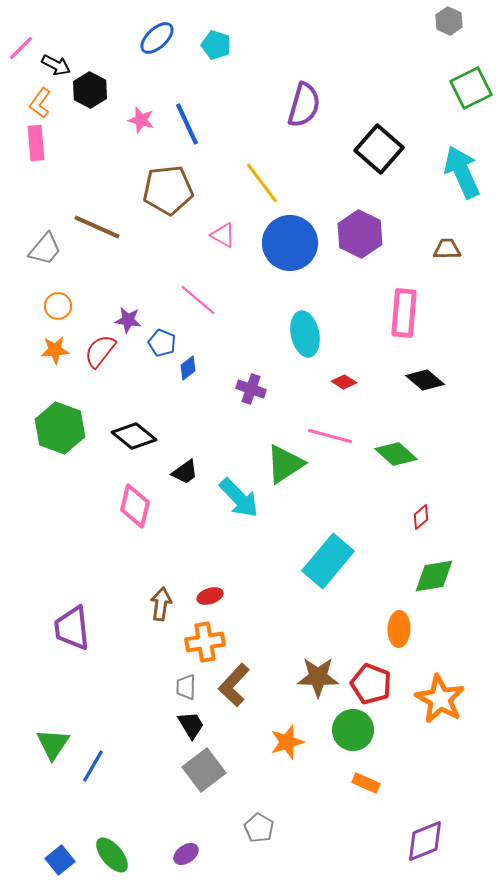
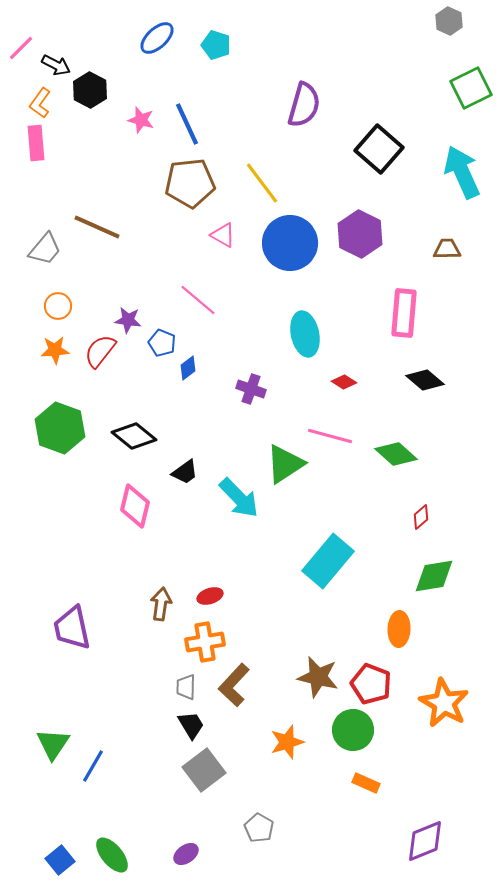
brown pentagon at (168, 190): moved 22 px right, 7 px up
purple trapezoid at (72, 628): rotated 6 degrees counterclockwise
brown star at (318, 677): rotated 12 degrees clockwise
orange star at (440, 699): moved 4 px right, 4 px down
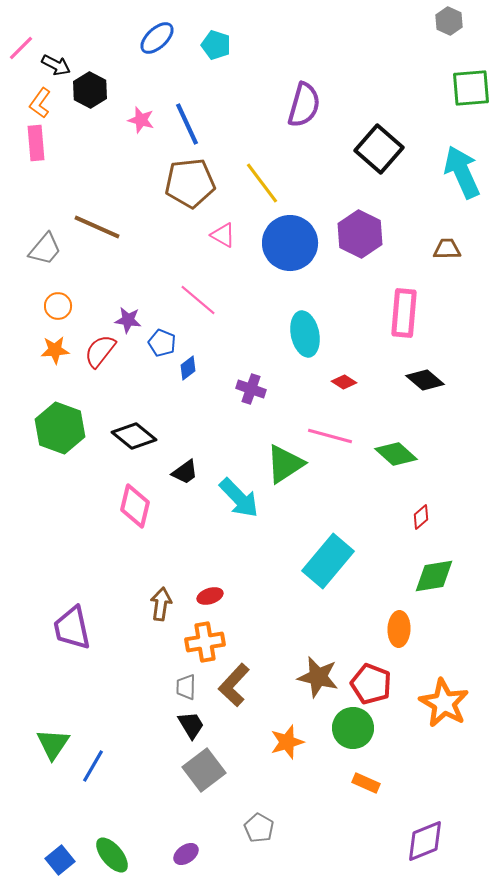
green square at (471, 88): rotated 21 degrees clockwise
green circle at (353, 730): moved 2 px up
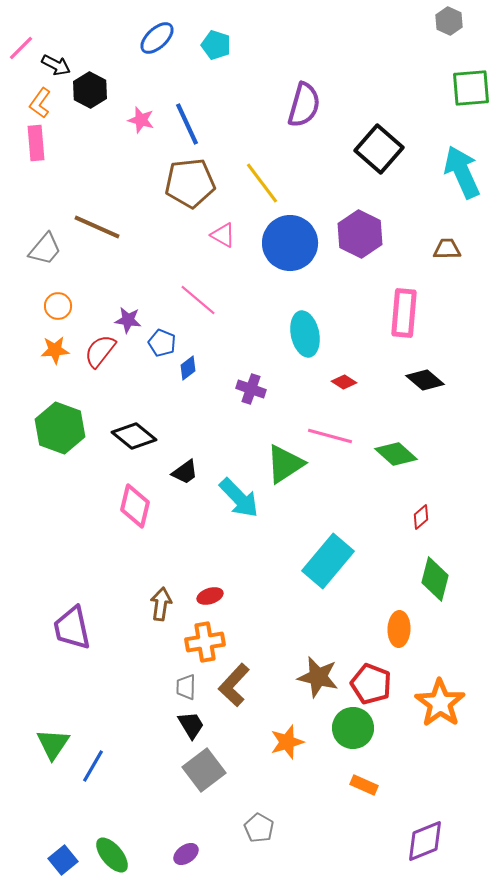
green diamond at (434, 576): moved 1 px right, 3 px down; rotated 66 degrees counterclockwise
orange star at (444, 703): moved 4 px left; rotated 6 degrees clockwise
orange rectangle at (366, 783): moved 2 px left, 2 px down
blue square at (60, 860): moved 3 px right
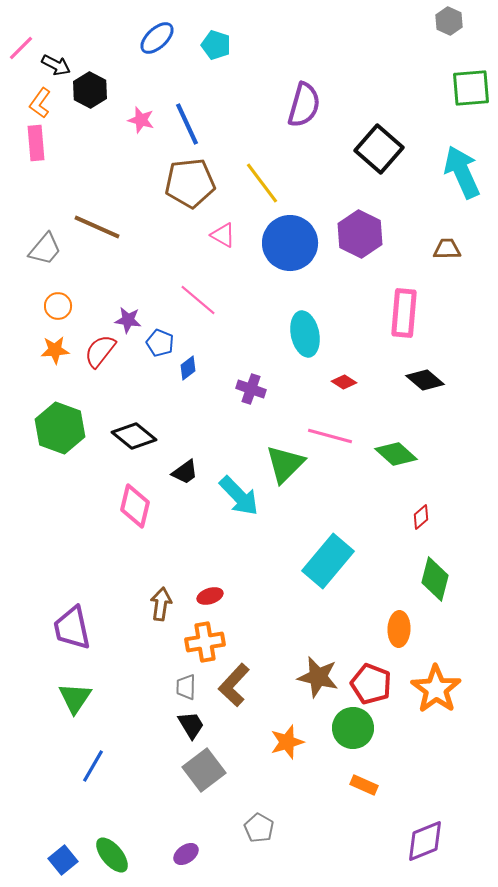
blue pentagon at (162, 343): moved 2 px left
green triangle at (285, 464): rotated 12 degrees counterclockwise
cyan arrow at (239, 498): moved 2 px up
orange star at (440, 703): moved 4 px left, 14 px up
green triangle at (53, 744): moved 22 px right, 46 px up
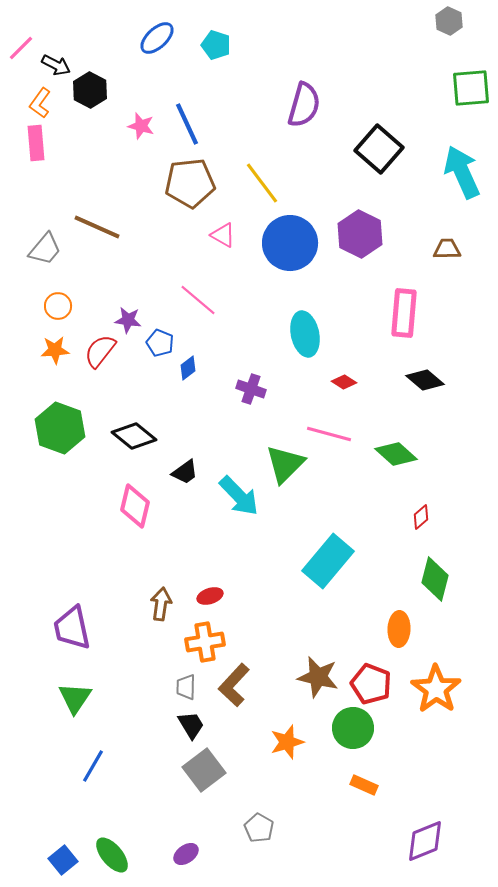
pink star at (141, 120): moved 6 px down
pink line at (330, 436): moved 1 px left, 2 px up
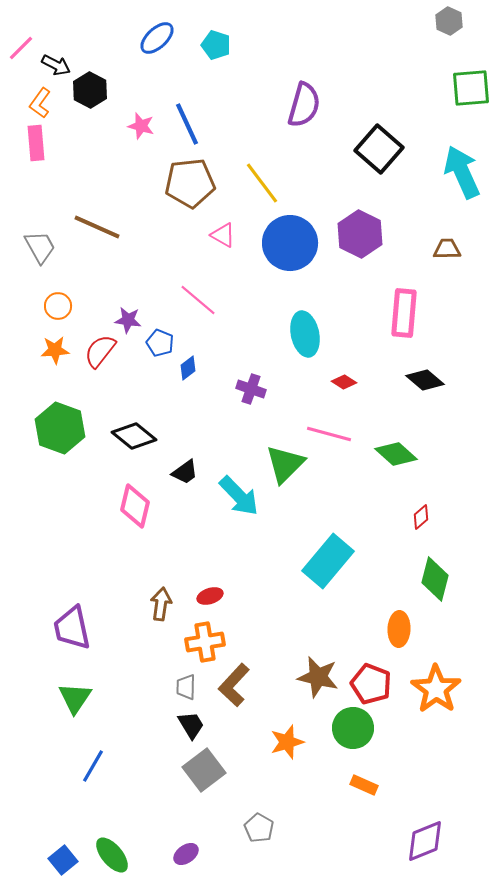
gray trapezoid at (45, 249): moved 5 px left, 2 px up; rotated 69 degrees counterclockwise
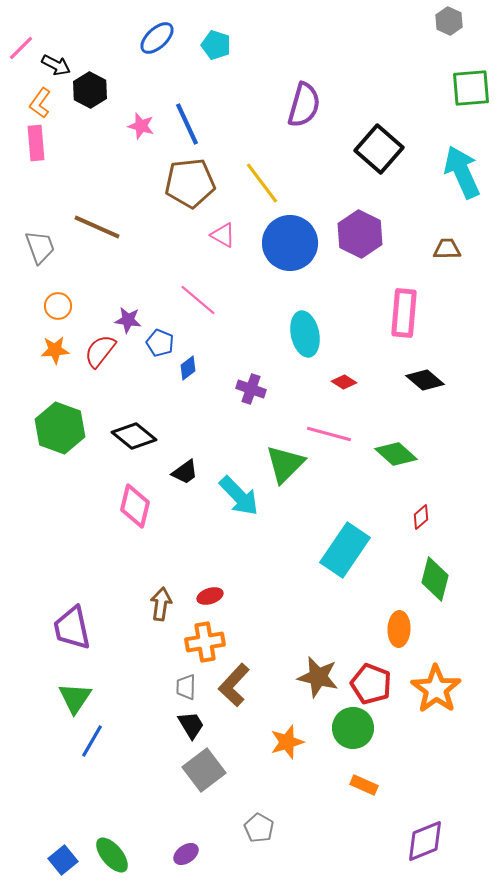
gray trapezoid at (40, 247): rotated 9 degrees clockwise
cyan rectangle at (328, 561): moved 17 px right, 11 px up; rotated 6 degrees counterclockwise
blue line at (93, 766): moved 1 px left, 25 px up
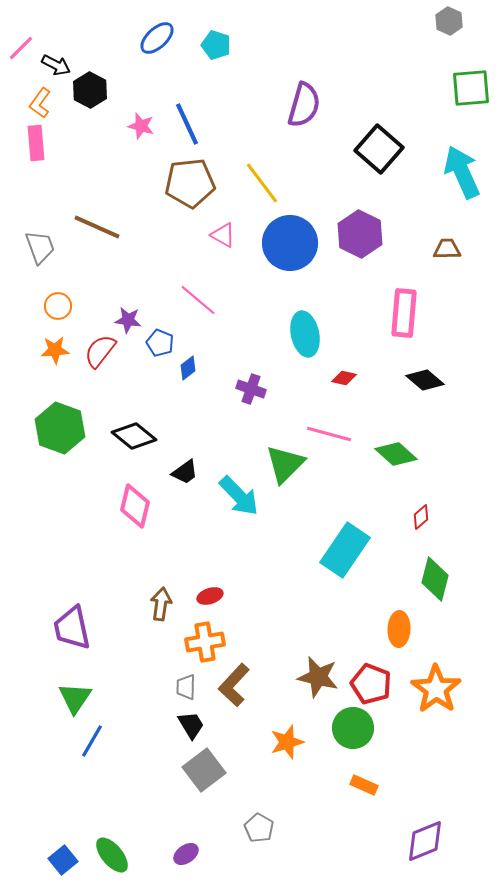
red diamond at (344, 382): moved 4 px up; rotated 20 degrees counterclockwise
